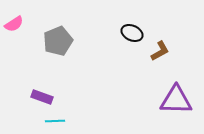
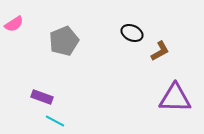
gray pentagon: moved 6 px right
purple triangle: moved 1 px left, 2 px up
cyan line: rotated 30 degrees clockwise
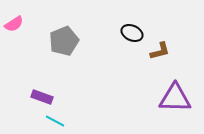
brown L-shape: rotated 15 degrees clockwise
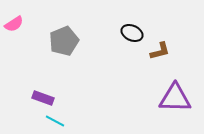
purple rectangle: moved 1 px right, 1 px down
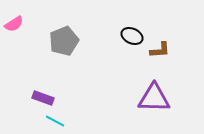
black ellipse: moved 3 px down
brown L-shape: moved 1 px up; rotated 10 degrees clockwise
purple triangle: moved 21 px left
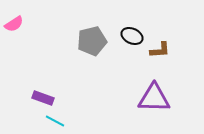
gray pentagon: moved 28 px right; rotated 8 degrees clockwise
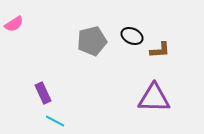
purple rectangle: moved 5 px up; rotated 45 degrees clockwise
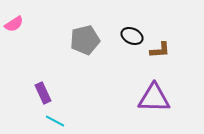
gray pentagon: moved 7 px left, 1 px up
